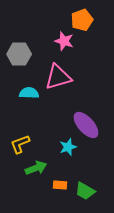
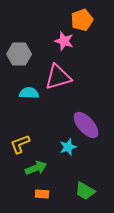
orange rectangle: moved 18 px left, 9 px down
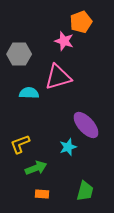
orange pentagon: moved 1 px left, 2 px down
green trapezoid: rotated 105 degrees counterclockwise
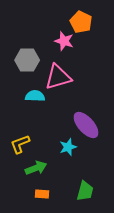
orange pentagon: rotated 25 degrees counterclockwise
gray hexagon: moved 8 px right, 6 px down
cyan semicircle: moved 6 px right, 3 px down
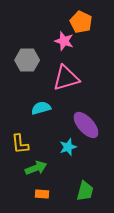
pink triangle: moved 8 px right, 1 px down
cyan semicircle: moved 6 px right, 12 px down; rotated 18 degrees counterclockwise
yellow L-shape: rotated 75 degrees counterclockwise
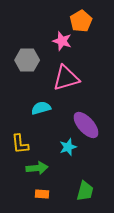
orange pentagon: moved 1 px up; rotated 15 degrees clockwise
pink star: moved 2 px left
green arrow: moved 1 px right; rotated 15 degrees clockwise
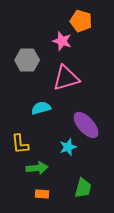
orange pentagon: rotated 25 degrees counterclockwise
green trapezoid: moved 2 px left, 3 px up
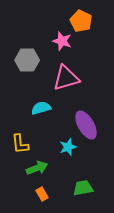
orange pentagon: rotated 10 degrees clockwise
purple ellipse: rotated 12 degrees clockwise
green arrow: rotated 15 degrees counterclockwise
green trapezoid: rotated 115 degrees counterclockwise
orange rectangle: rotated 56 degrees clockwise
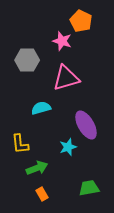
green trapezoid: moved 6 px right
